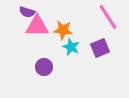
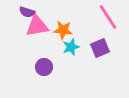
pink triangle: rotated 10 degrees counterclockwise
cyan star: rotated 30 degrees clockwise
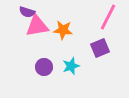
pink line: rotated 60 degrees clockwise
cyan star: moved 19 px down
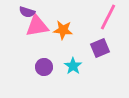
cyan star: moved 2 px right; rotated 18 degrees counterclockwise
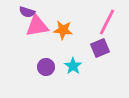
pink line: moved 1 px left, 5 px down
purple circle: moved 2 px right
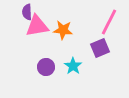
purple semicircle: rotated 70 degrees clockwise
pink line: moved 2 px right
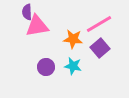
pink line: moved 10 px left, 2 px down; rotated 32 degrees clockwise
orange star: moved 10 px right, 9 px down
purple square: rotated 18 degrees counterclockwise
cyan star: rotated 24 degrees counterclockwise
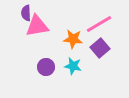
purple semicircle: moved 1 px left, 1 px down
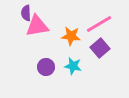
orange star: moved 2 px left, 3 px up
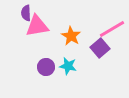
pink line: moved 13 px right, 5 px down
orange star: rotated 24 degrees clockwise
cyan star: moved 5 px left
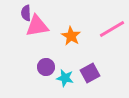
purple square: moved 10 px left, 25 px down; rotated 12 degrees clockwise
cyan star: moved 3 px left, 12 px down
